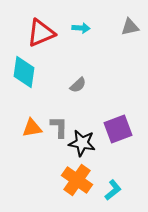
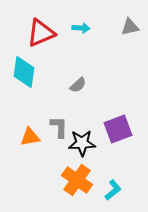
orange triangle: moved 2 px left, 9 px down
black star: rotated 12 degrees counterclockwise
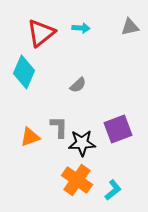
red triangle: rotated 16 degrees counterclockwise
cyan diamond: rotated 16 degrees clockwise
orange triangle: rotated 10 degrees counterclockwise
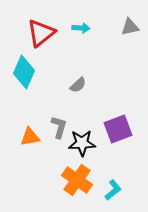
gray L-shape: rotated 15 degrees clockwise
orange triangle: rotated 10 degrees clockwise
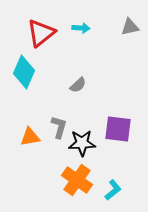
purple square: rotated 28 degrees clockwise
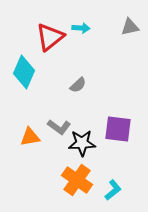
red triangle: moved 9 px right, 4 px down
gray L-shape: rotated 110 degrees clockwise
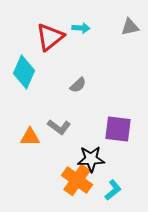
orange triangle: rotated 10 degrees clockwise
black star: moved 9 px right, 16 px down
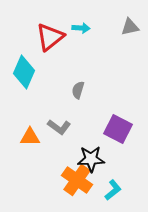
gray semicircle: moved 5 px down; rotated 150 degrees clockwise
purple square: rotated 20 degrees clockwise
